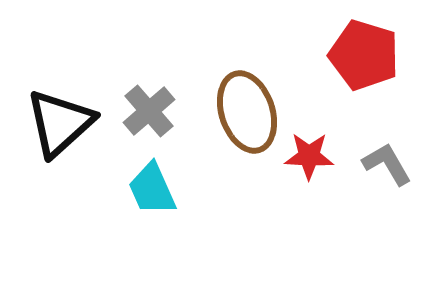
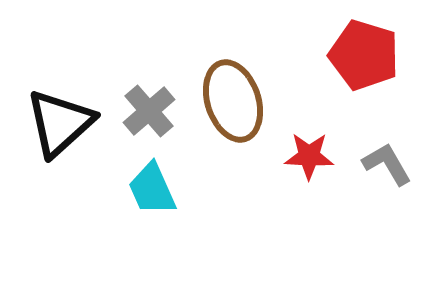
brown ellipse: moved 14 px left, 11 px up
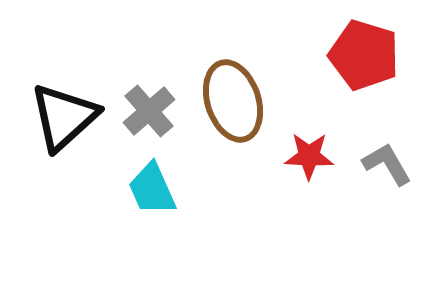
black triangle: moved 4 px right, 6 px up
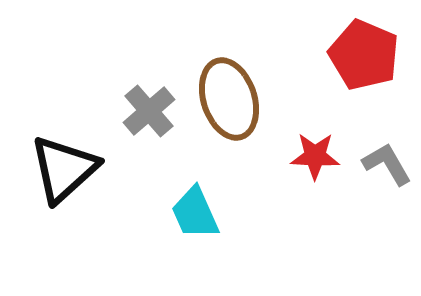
red pentagon: rotated 6 degrees clockwise
brown ellipse: moved 4 px left, 2 px up
black triangle: moved 52 px down
red star: moved 6 px right
cyan trapezoid: moved 43 px right, 24 px down
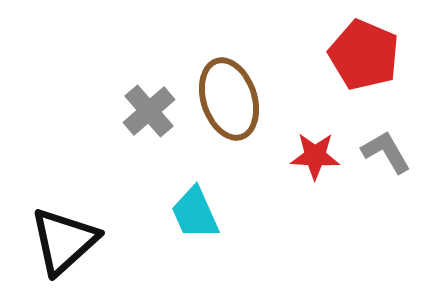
gray L-shape: moved 1 px left, 12 px up
black triangle: moved 72 px down
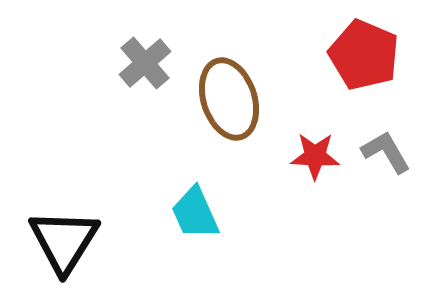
gray cross: moved 4 px left, 48 px up
black triangle: rotated 16 degrees counterclockwise
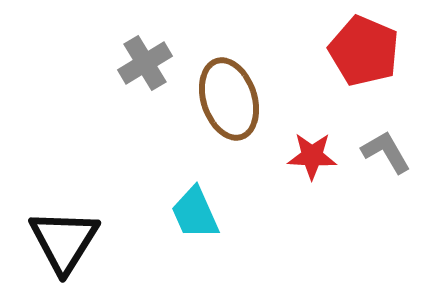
red pentagon: moved 4 px up
gray cross: rotated 10 degrees clockwise
red star: moved 3 px left
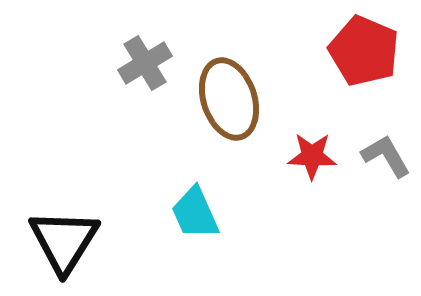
gray L-shape: moved 4 px down
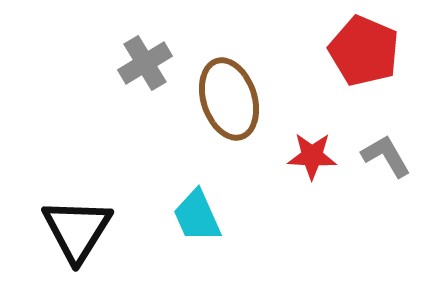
cyan trapezoid: moved 2 px right, 3 px down
black triangle: moved 13 px right, 11 px up
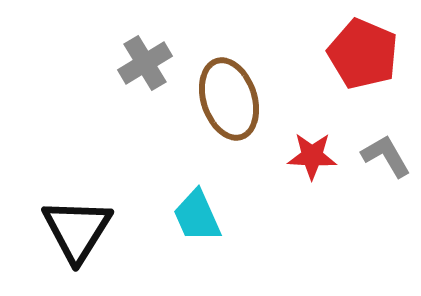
red pentagon: moved 1 px left, 3 px down
